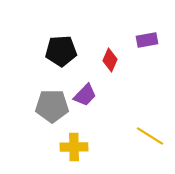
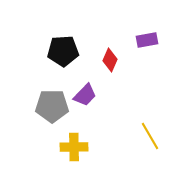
black pentagon: moved 2 px right
yellow line: rotated 28 degrees clockwise
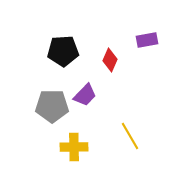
yellow line: moved 20 px left
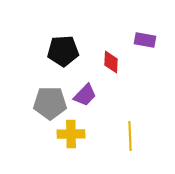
purple rectangle: moved 2 px left; rotated 20 degrees clockwise
red diamond: moved 1 px right, 2 px down; rotated 20 degrees counterclockwise
gray pentagon: moved 2 px left, 3 px up
yellow line: rotated 28 degrees clockwise
yellow cross: moved 3 px left, 13 px up
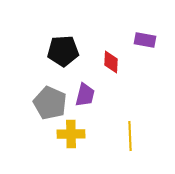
purple trapezoid: rotated 30 degrees counterclockwise
gray pentagon: rotated 24 degrees clockwise
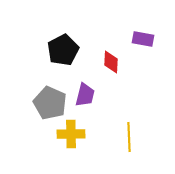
purple rectangle: moved 2 px left, 1 px up
black pentagon: moved 1 px up; rotated 24 degrees counterclockwise
yellow line: moved 1 px left, 1 px down
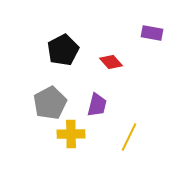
purple rectangle: moved 9 px right, 6 px up
red diamond: rotated 45 degrees counterclockwise
purple trapezoid: moved 12 px right, 10 px down
gray pentagon: rotated 20 degrees clockwise
yellow line: rotated 28 degrees clockwise
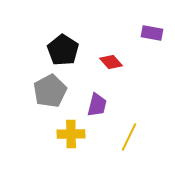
black pentagon: rotated 12 degrees counterclockwise
gray pentagon: moved 12 px up
